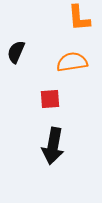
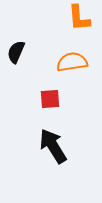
black arrow: rotated 138 degrees clockwise
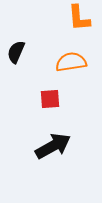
orange semicircle: moved 1 px left
black arrow: rotated 93 degrees clockwise
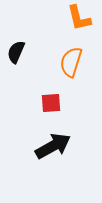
orange L-shape: rotated 8 degrees counterclockwise
orange semicircle: rotated 64 degrees counterclockwise
red square: moved 1 px right, 4 px down
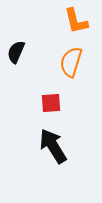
orange L-shape: moved 3 px left, 3 px down
black arrow: rotated 93 degrees counterclockwise
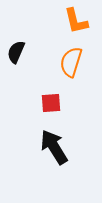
black arrow: moved 1 px right, 1 px down
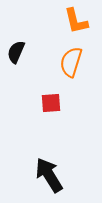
black arrow: moved 5 px left, 28 px down
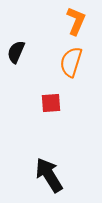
orange L-shape: rotated 144 degrees counterclockwise
